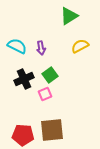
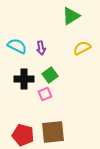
green triangle: moved 2 px right
yellow semicircle: moved 2 px right, 2 px down
black cross: rotated 24 degrees clockwise
brown square: moved 1 px right, 2 px down
red pentagon: rotated 10 degrees clockwise
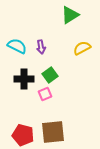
green triangle: moved 1 px left, 1 px up
purple arrow: moved 1 px up
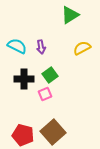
brown square: rotated 35 degrees counterclockwise
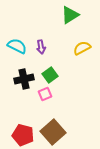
black cross: rotated 12 degrees counterclockwise
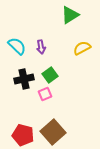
cyan semicircle: rotated 18 degrees clockwise
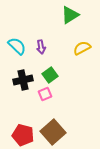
black cross: moved 1 px left, 1 px down
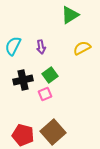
cyan semicircle: moved 4 px left; rotated 108 degrees counterclockwise
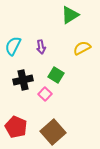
green square: moved 6 px right; rotated 21 degrees counterclockwise
pink square: rotated 24 degrees counterclockwise
red pentagon: moved 7 px left, 8 px up; rotated 10 degrees clockwise
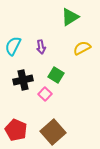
green triangle: moved 2 px down
red pentagon: moved 3 px down
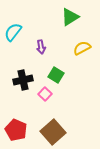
cyan semicircle: moved 14 px up; rotated 12 degrees clockwise
